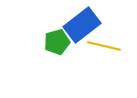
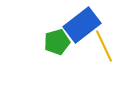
yellow line: rotated 52 degrees clockwise
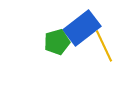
blue rectangle: moved 3 px down
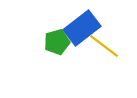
yellow line: rotated 28 degrees counterclockwise
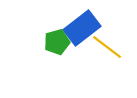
yellow line: moved 3 px right, 1 px down
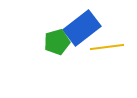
yellow line: rotated 44 degrees counterclockwise
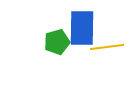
blue rectangle: rotated 51 degrees counterclockwise
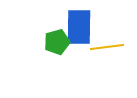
blue rectangle: moved 3 px left, 1 px up
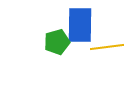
blue rectangle: moved 1 px right, 2 px up
